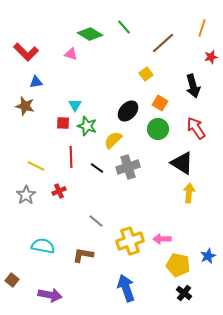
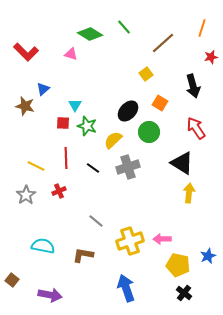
blue triangle: moved 7 px right, 7 px down; rotated 32 degrees counterclockwise
green circle: moved 9 px left, 3 px down
red line: moved 5 px left, 1 px down
black line: moved 4 px left
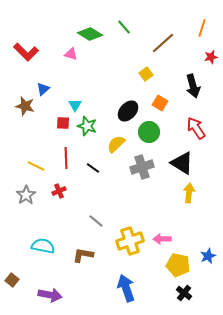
yellow semicircle: moved 3 px right, 4 px down
gray cross: moved 14 px right
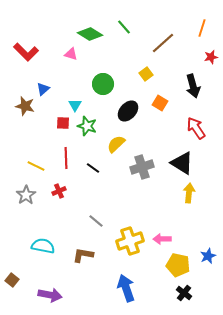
green circle: moved 46 px left, 48 px up
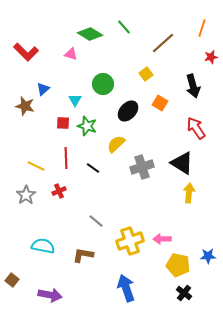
cyan triangle: moved 5 px up
blue star: rotated 21 degrees clockwise
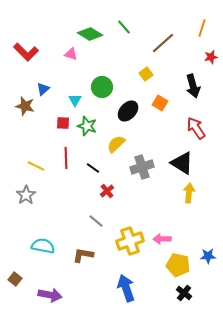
green circle: moved 1 px left, 3 px down
red cross: moved 48 px right; rotated 16 degrees counterclockwise
brown square: moved 3 px right, 1 px up
